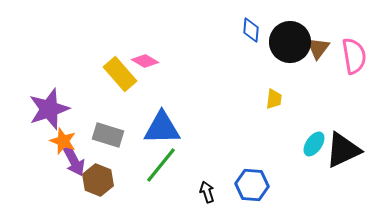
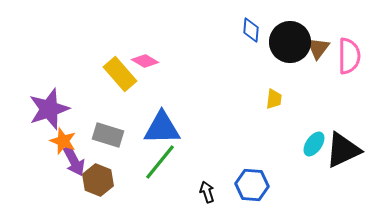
pink semicircle: moved 5 px left; rotated 9 degrees clockwise
green line: moved 1 px left, 3 px up
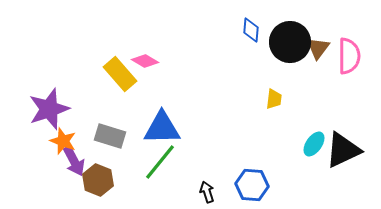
gray rectangle: moved 2 px right, 1 px down
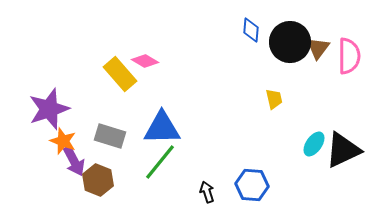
yellow trapezoid: rotated 20 degrees counterclockwise
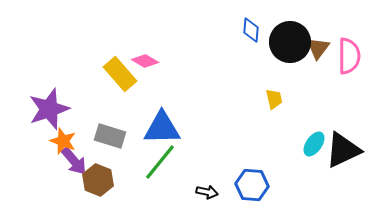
purple arrow: rotated 12 degrees counterclockwise
black arrow: rotated 120 degrees clockwise
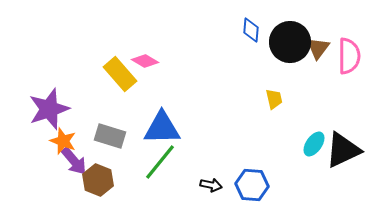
black arrow: moved 4 px right, 7 px up
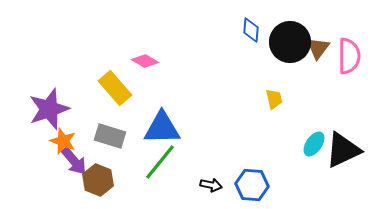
yellow rectangle: moved 5 px left, 14 px down
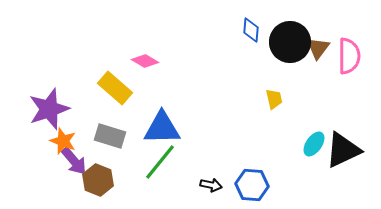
yellow rectangle: rotated 8 degrees counterclockwise
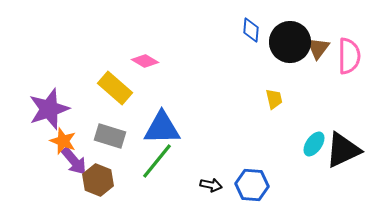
green line: moved 3 px left, 1 px up
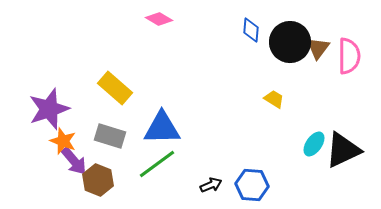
pink diamond: moved 14 px right, 42 px up
yellow trapezoid: rotated 45 degrees counterclockwise
green line: moved 3 px down; rotated 15 degrees clockwise
black arrow: rotated 35 degrees counterclockwise
